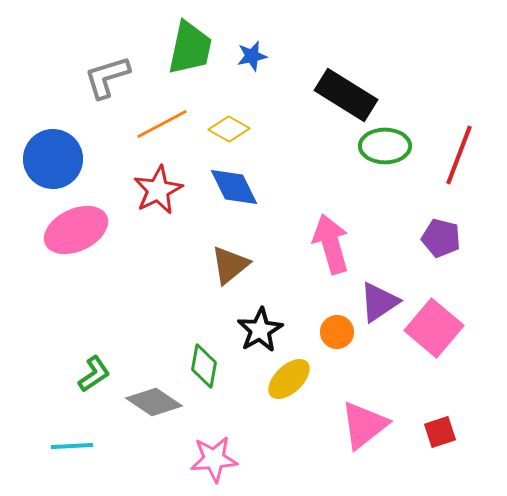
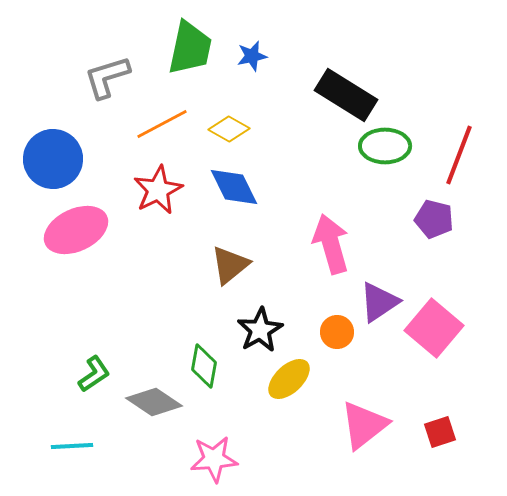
purple pentagon: moved 7 px left, 19 px up
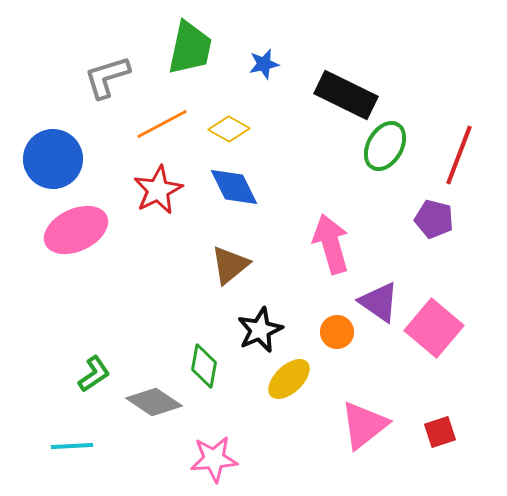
blue star: moved 12 px right, 8 px down
black rectangle: rotated 6 degrees counterclockwise
green ellipse: rotated 60 degrees counterclockwise
purple triangle: rotated 51 degrees counterclockwise
black star: rotated 6 degrees clockwise
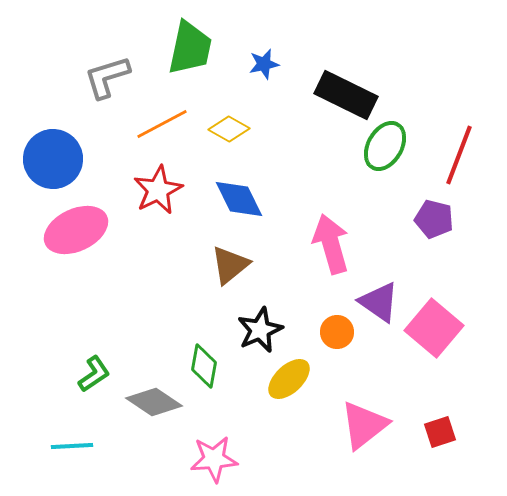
blue diamond: moved 5 px right, 12 px down
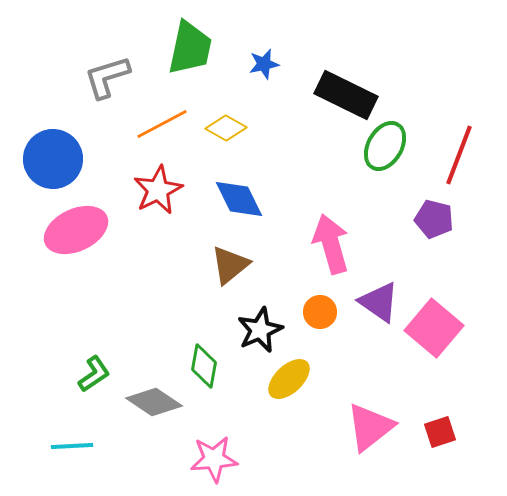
yellow diamond: moved 3 px left, 1 px up
orange circle: moved 17 px left, 20 px up
pink triangle: moved 6 px right, 2 px down
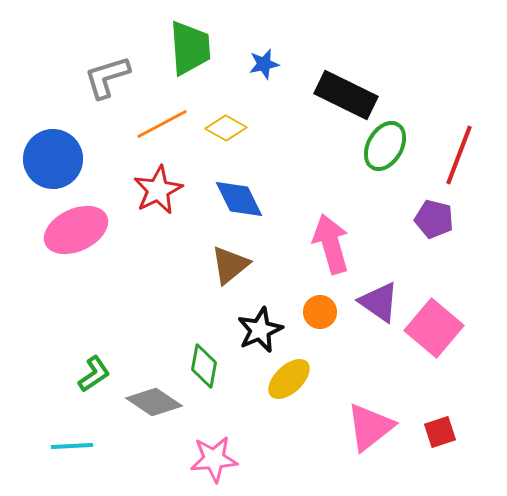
green trapezoid: rotated 16 degrees counterclockwise
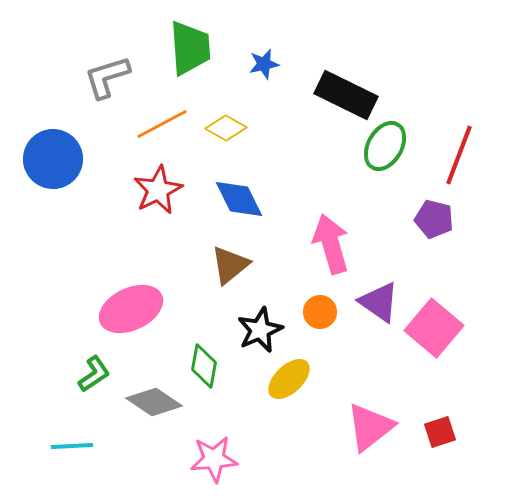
pink ellipse: moved 55 px right, 79 px down
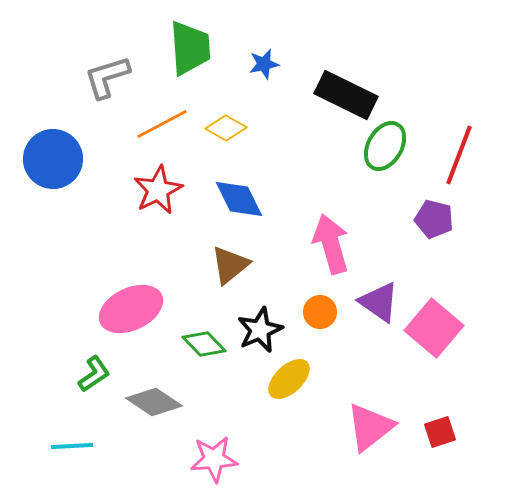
green diamond: moved 22 px up; rotated 54 degrees counterclockwise
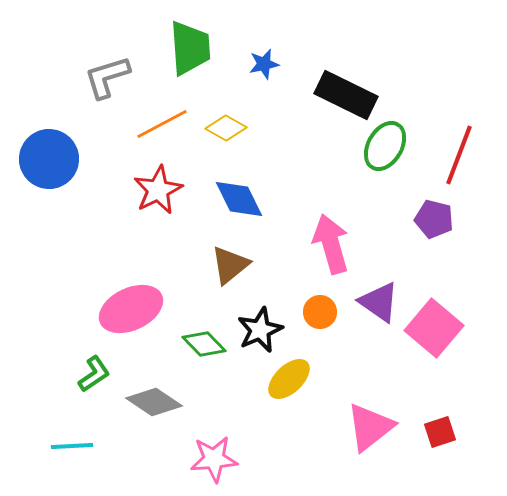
blue circle: moved 4 px left
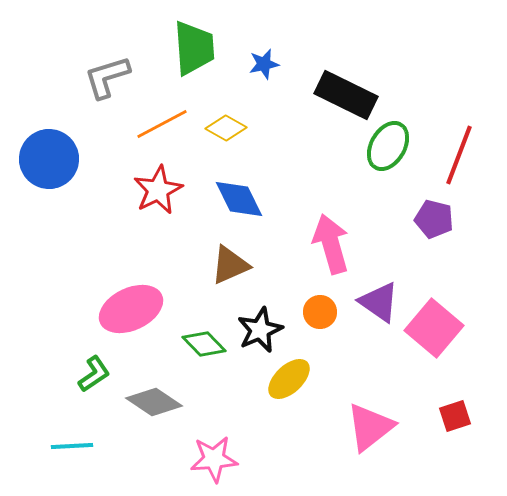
green trapezoid: moved 4 px right
green ellipse: moved 3 px right
brown triangle: rotated 15 degrees clockwise
red square: moved 15 px right, 16 px up
